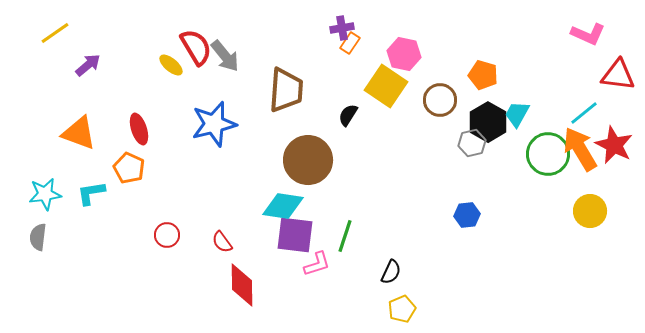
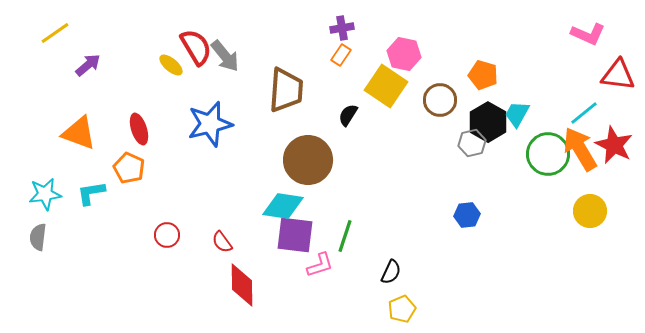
orange rectangle at (350, 43): moved 9 px left, 12 px down
blue star at (214, 124): moved 4 px left
pink L-shape at (317, 264): moved 3 px right, 1 px down
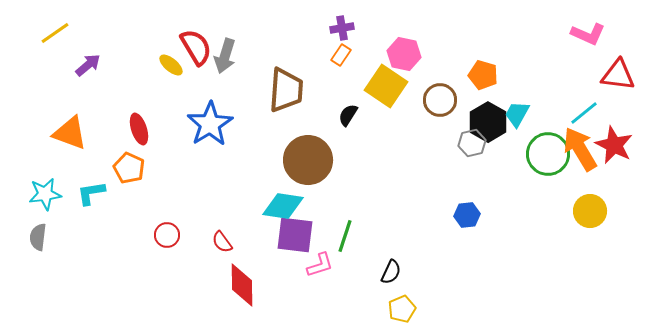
gray arrow at (225, 56): rotated 56 degrees clockwise
blue star at (210, 124): rotated 18 degrees counterclockwise
orange triangle at (79, 133): moved 9 px left
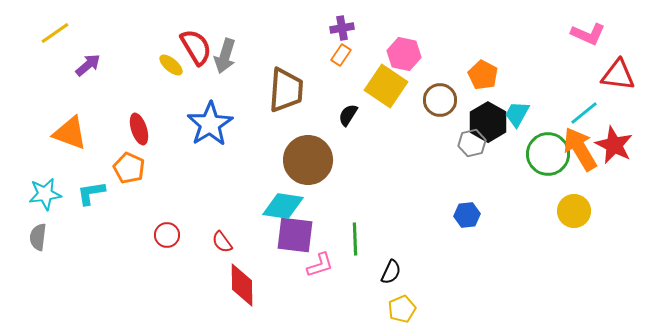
orange pentagon at (483, 75): rotated 12 degrees clockwise
yellow circle at (590, 211): moved 16 px left
green line at (345, 236): moved 10 px right, 3 px down; rotated 20 degrees counterclockwise
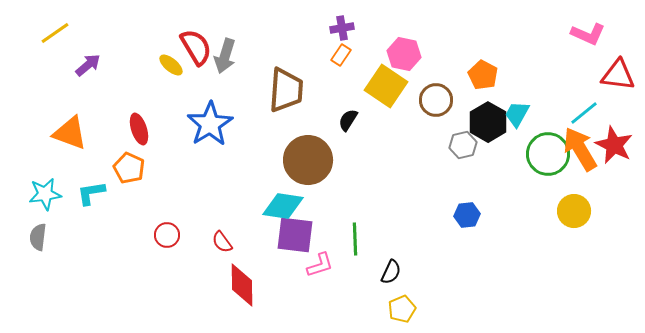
brown circle at (440, 100): moved 4 px left
black semicircle at (348, 115): moved 5 px down
gray hexagon at (472, 143): moved 9 px left, 2 px down
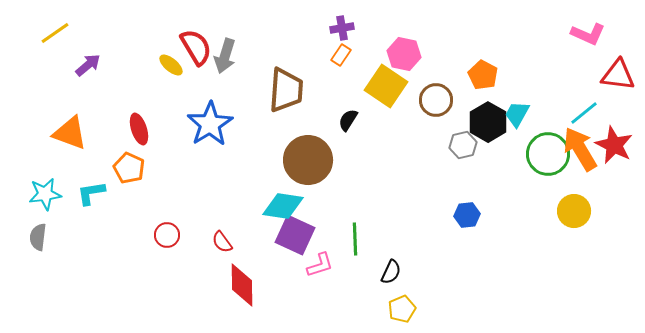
purple square at (295, 235): rotated 18 degrees clockwise
